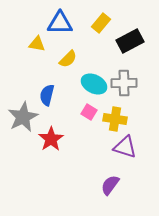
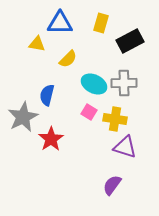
yellow rectangle: rotated 24 degrees counterclockwise
purple semicircle: moved 2 px right
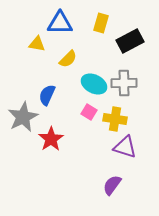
blue semicircle: rotated 10 degrees clockwise
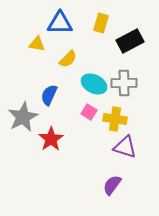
blue semicircle: moved 2 px right
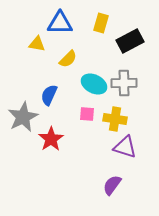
pink square: moved 2 px left, 2 px down; rotated 28 degrees counterclockwise
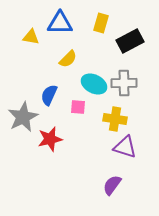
yellow triangle: moved 6 px left, 7 px up
pink square: moved 9 px left, 7 px up
red star: moved 1 px left; rotated 20 degrees clockwise
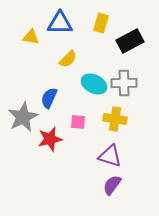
blue semicircle: moved 3 px down
pink square: moved 15 px down
purple triangle: moved 15 px left, 9 px down
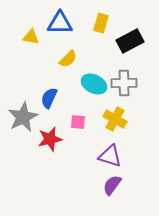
yellow cross: rotated 20 degrees clockwise
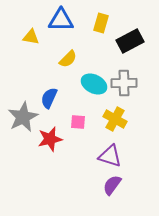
blue triangle: moved 1 px right, 3 px up
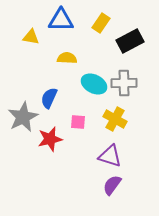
yellow rectangle: rotated 18 degrees clockwise
yellow semicircle: moved 1 px left, 1 px up; rotated 132 degrees counterclockwise
